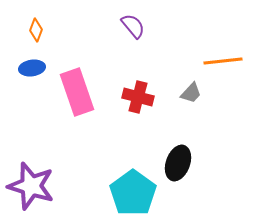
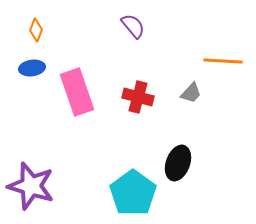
orange line: rotated 9 degrees clockwise
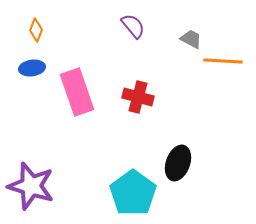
gray trapezoid: moved 54 px up; rotated 105 degrees counterclockwise
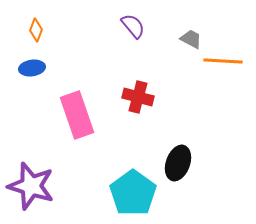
pink rectangle: moved 23 px down
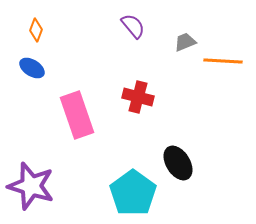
gray trapezoid: moved 6 px left, 3 px down; rotated 50 degrees counterclockwise
blue ellipse: rotated 40 degrees clockwise
black ellipse: rotated 52 degrees counterclockwise
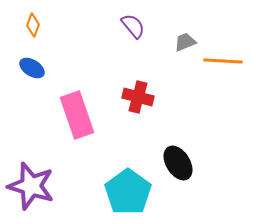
orange diamond: moved 3 px left, 5 px up
cyan pentagon: moved 5 px left, 1 px up
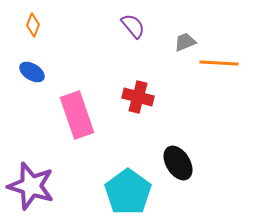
orange line: moved 4 px left, 2 px down
blue ellipse: moved 4 px down
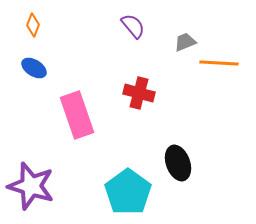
blue ellipse: moved 2 px right, 4 px up
red cross: moved 1 px right, 4 px up
black ellipse: rotated 12 degrees clockwise
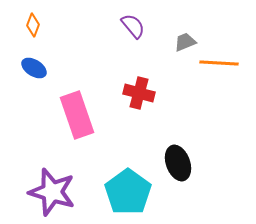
purple star: moved 21 px right, 6 px down
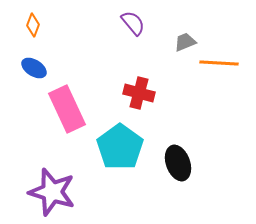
purple semicircle: moved 3 px up
pink rectangle: moved 10 px left, 6 px up; rotated 6 degrees counterclockwise
cyan pentagon: moved 8 px left, 45 px up
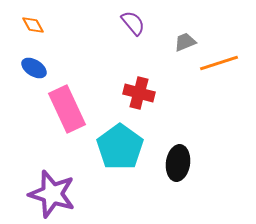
orange diamond: rotated 50 degrees counterclockwise
orange line: rotated 21 degrees counterclockwise
black ellipse: rotated 28 degrees clockwise
purple star: moved 2 px down
